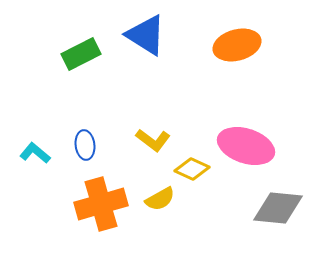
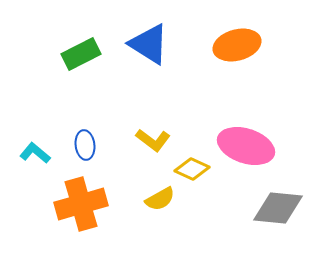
blue triangle: moved 3 px right, 9 px down
orange cross: moved 20 px left
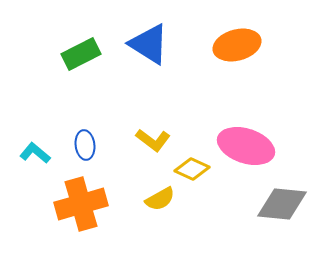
gray diamond: moved 4 px right, 4 px up
